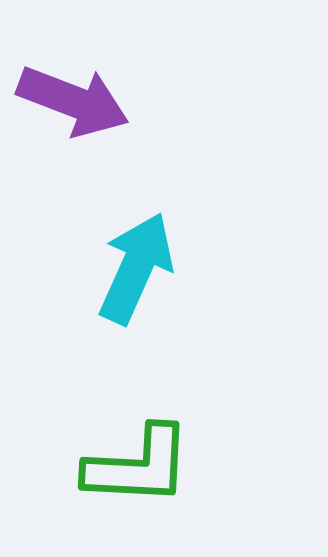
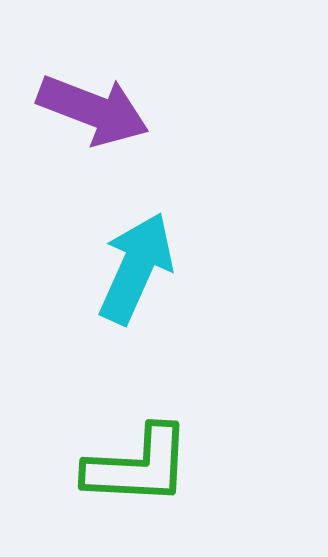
purple arrow: moved 20 px right, 9 px down
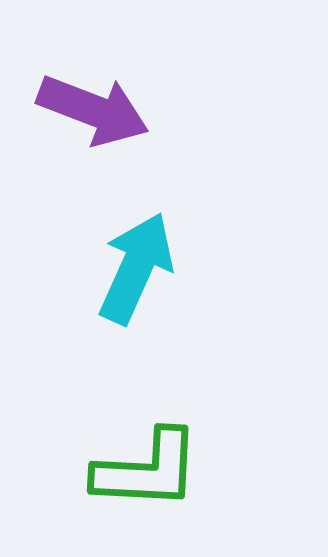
green L-shape: moved 9 px right, 4 px down
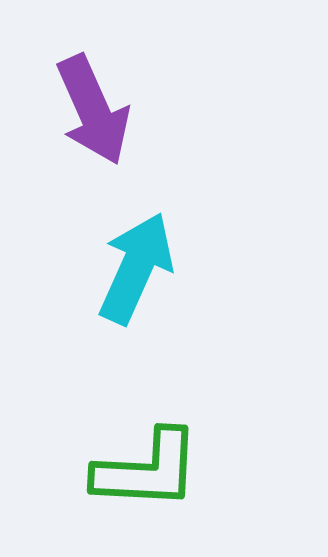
purple arrow: rotated 45 degrees clockwise
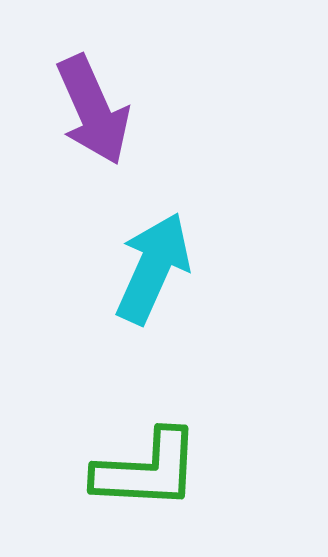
cyan arrow: moved 17 px right
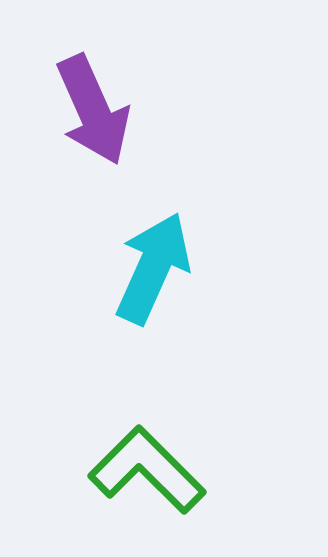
green L-shape: rotated 138 degrees counterclockwise
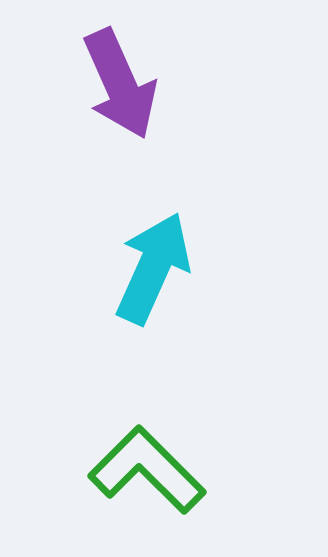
purple arrow: moved 27 px right, 26 px up
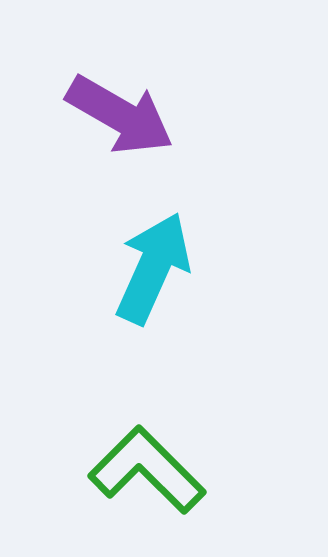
purple arrow: moved 31 px down; rotated 36 degrees counterclockwise
